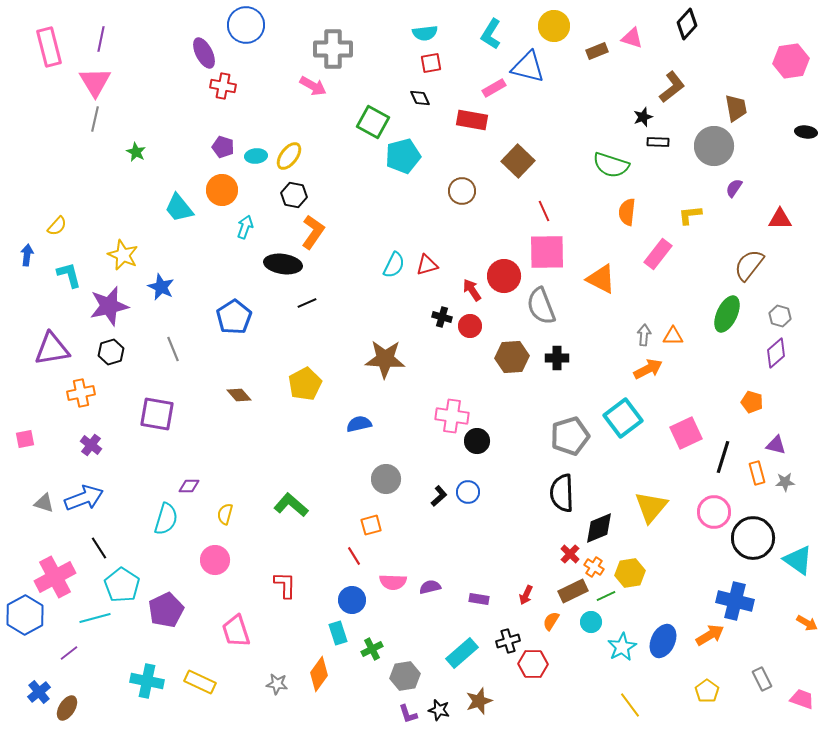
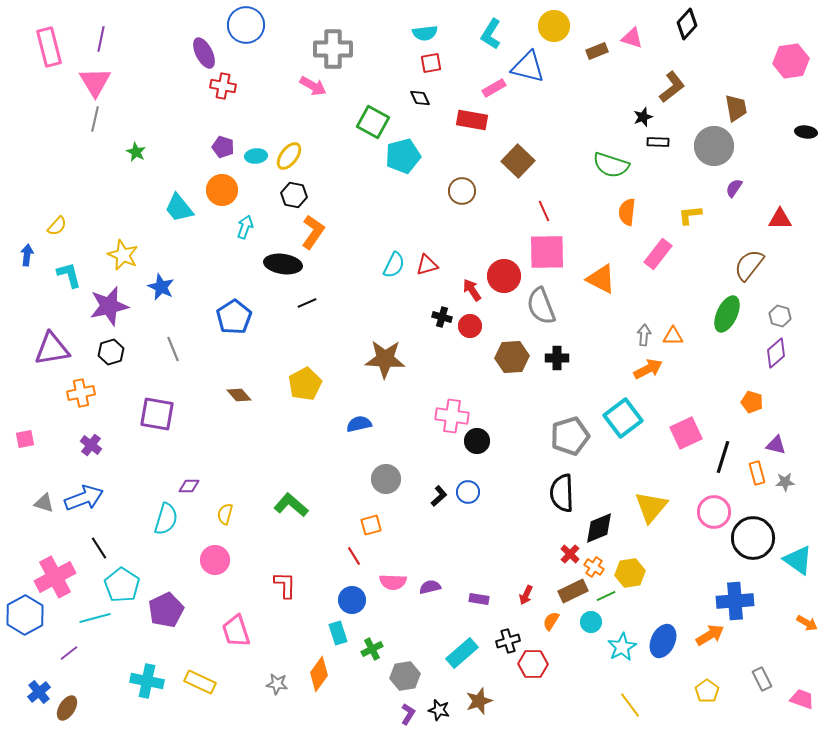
blue cross at (735, 601): rotated 18 degrees counterclockwise
purple L-shape at (408, 714): rotated 130 degrees counterclockwise
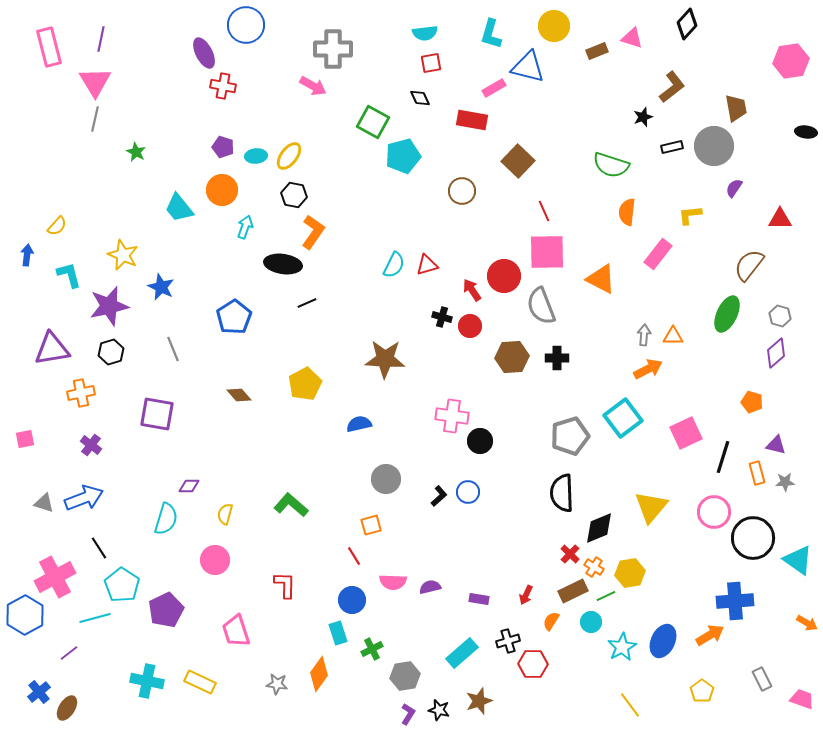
cyan L-shape at (491, 34): rotated 16 degrees counterclockwise
black rectangle at (658, 142): moved 14 px right, 5 px down; rotated 15 degrees counterclockwise
black circle at (477, 441): moved 3 px right
yellow pentagon at (707, 691): moved 5 px left
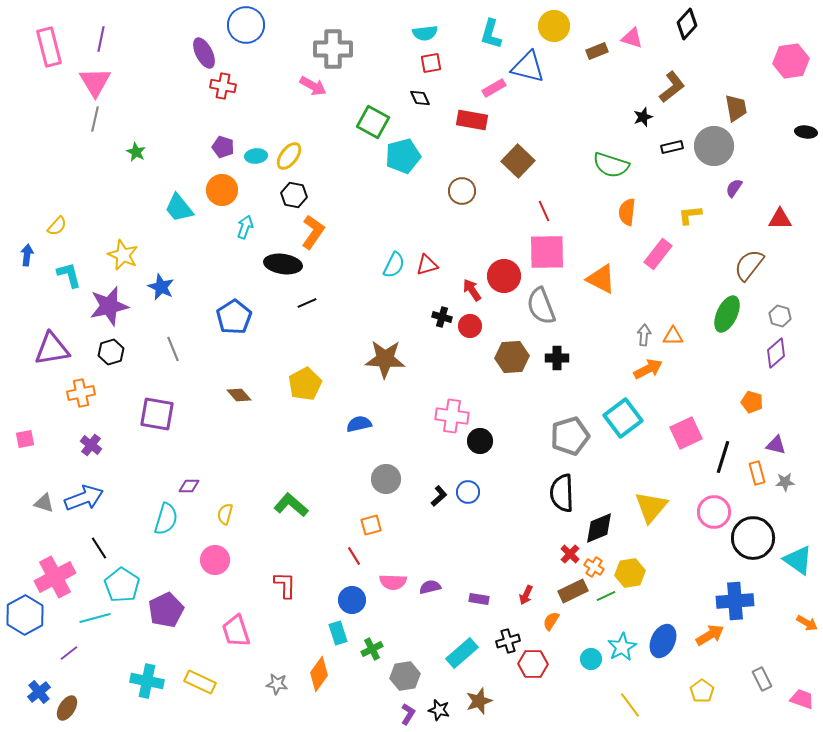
cyan circle at (591, 622): moved 37 px down
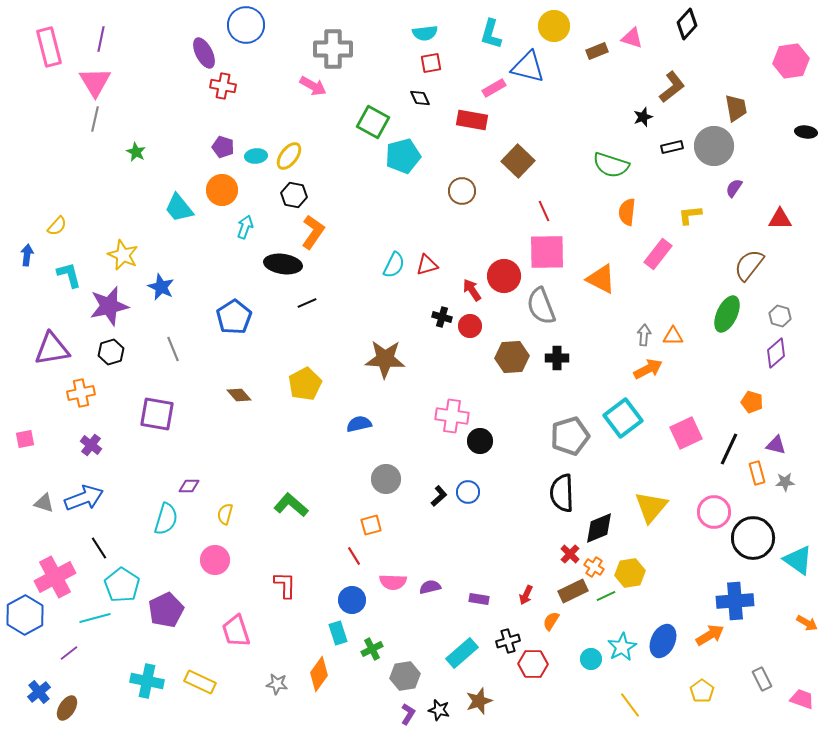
black line at (723, 457): moved 6 px right, 8 px up; rotated 8 degrees clockwise
